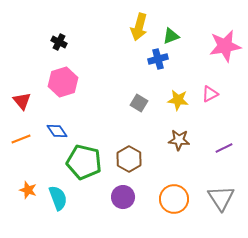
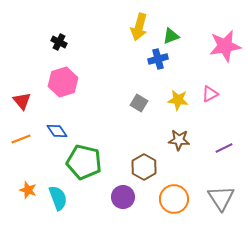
brown hexagon: moved 15 px right, 8 px down
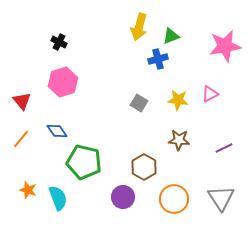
orange line: rotated 30 degrees counterclockwise
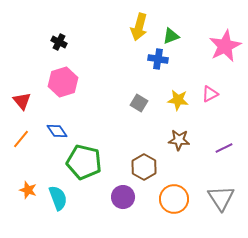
pink star: rotated 16 degrees counterclockwise
blue cross: rotated 24 degrees clockwise
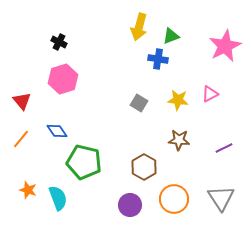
pink hexagon: moved 3 px up
purple circle: moved 7 px right, 8 px down
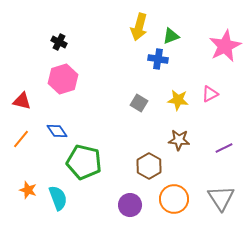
red triangle: rotated 36 degrees counterclockwise
brown hexagon: moved 5 px right, 1 px up
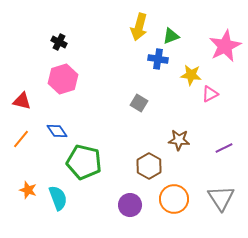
yellow star: moved 13 px right, 25 px up
